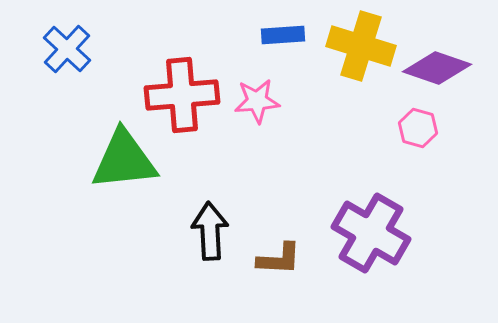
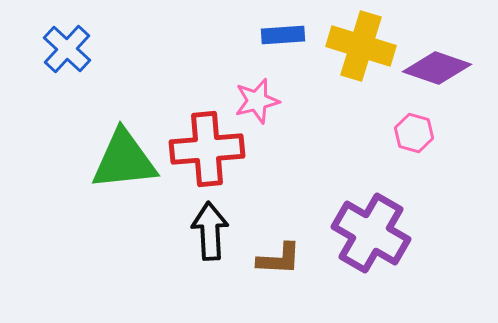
red cross: moved 25 px right, 54 px down
pink star: rotated 9 degrees counterclockwise
pink hexagon: moved 4 px left, 5 px down
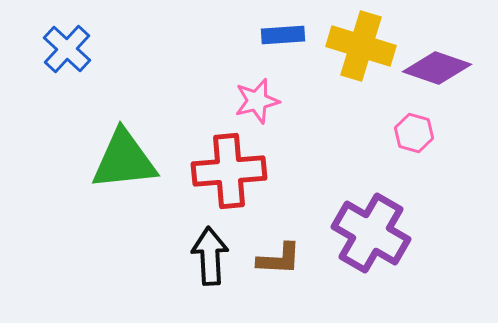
red cross: moved 22 px right, 22 px down
black arrow: moved 25 px down
